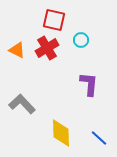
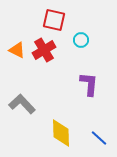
red cross: moved 3 px left, 2 px down
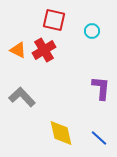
cyan circle: moved 11 px right, 9 px up
orange triangle: moved 1 px right
purple L-shape: moved 12 px right, 4 px down
gray L-shape: moved 7 px up
yellow diamond: rotated 12 degrees counterclockwise
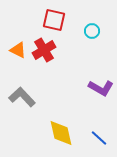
purple L-shape: rotated 115 degrees clockwise
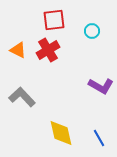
red square: rotated 20 degrees counterclockwise
red cross: moved 4 px right
purple L-shape: moved 2 px up
blue line: rotated 18 degrees clockwise
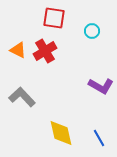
red square: moved 2 px up; rotated 15 degrees clockwise
red cross: moved 3 px left, 1 px down
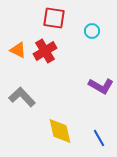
yellow diamond: moved 1 px left, 2 px up
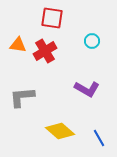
red square: moved 2 px left
cyan circle: moved 10 px down
orange triangle: moved 5 px up; rotated 18 degrees counterclockwise
purple L-shape: moved 14 px left, 3 px down
gray L-shape: rotated 52 degrees counterclockwise
yellow diamond: rotated 36 degrees counterclockwise
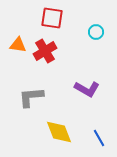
cyan circle: moved 4 px right, 9 px up
gray L-shape: moved 9 px right
yellow diamond: moved 1 px left, 1 px down; rotated 28 degrees clockwise
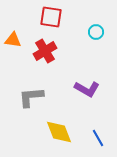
red square: moved 1 px left, 1 px up
orange triangle: moved 5 px left, 5 px up
blue line: moved 1 px left
